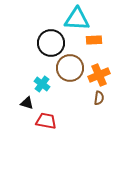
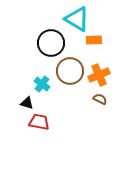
cyan triangle: rotated 28 degrees clockwise
brown circle: moved 3 px down
brown semicircle: moved 1 px right, 1 px down; rotated 72 degrees counterclockwise
red trapezoid: moved 7 px left, 1 px down
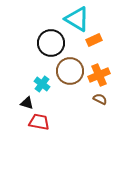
orange rectangle: rotated 21 degrees counterclockwise
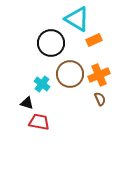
brown circle: moved 3 px down
brown semicircle: rotated 40 degrees clockwise
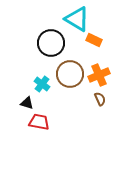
orange rectangle: rotated 49 degrees clockwise
